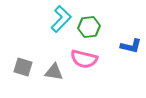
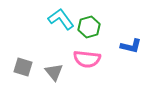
cyan L-shape: rotated 80 degrees counterclockwise
green hexagon: rotated 10 degrees counterclockwise
pink semicircle: moved 3 px right; rotated 8 degrees counterclockwise
gray triangle: rotated 42 degrees clockwise
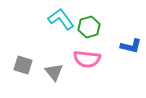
gray square: moved 2 px up
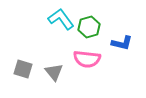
blue L-shape: moved 9 px left, 3 px up
gray square: moved 4 px down
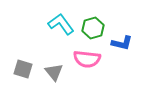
cyan L-shape: moved 5 px down
green hexagon: moved 4 px right, 1 px down
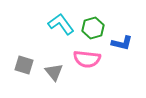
gray square: moved 1 px right, 4 px up
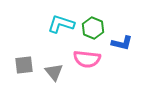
cyan L-shape: rotated 36 degrees counterclockwise
green hexagon: rotated 20 degrees counterclockwise
gray square: rotated 24 degrees counterclockwise
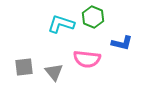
green hexagon: moved 11 px up
gray square: moved 2 px down
